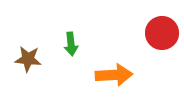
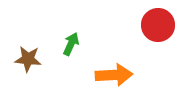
red circle: moved 4 px left, 8 px up
green arrow: rotated 150 degrees counterclockwise
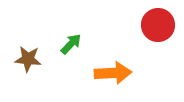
green arrow: rotated 20 degrees clockwise
orange arrow: moved 1 px left, 2 px up
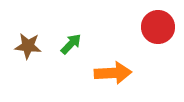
red circle: moved 2 px down
brown star: moved 13 px up
